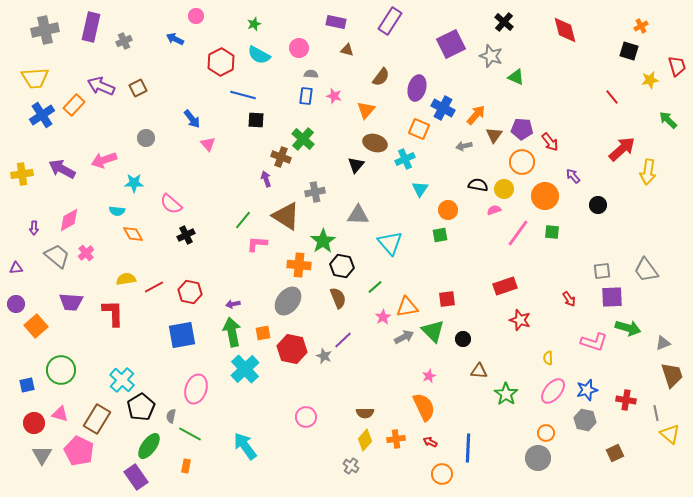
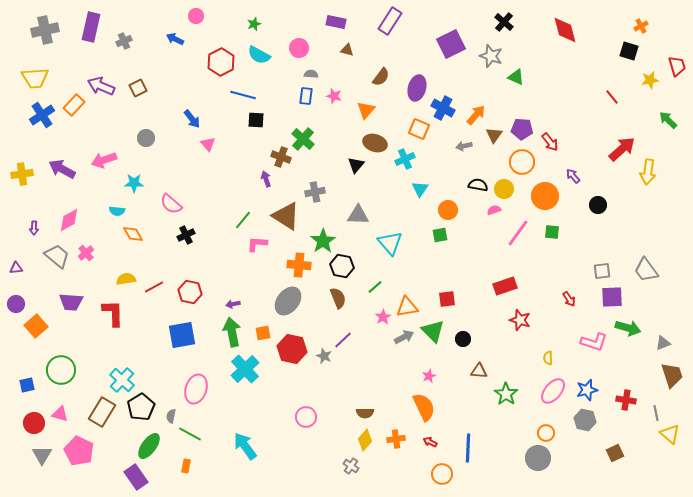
brown rectangle at (97, 419): moved 5 px right, 7 px up
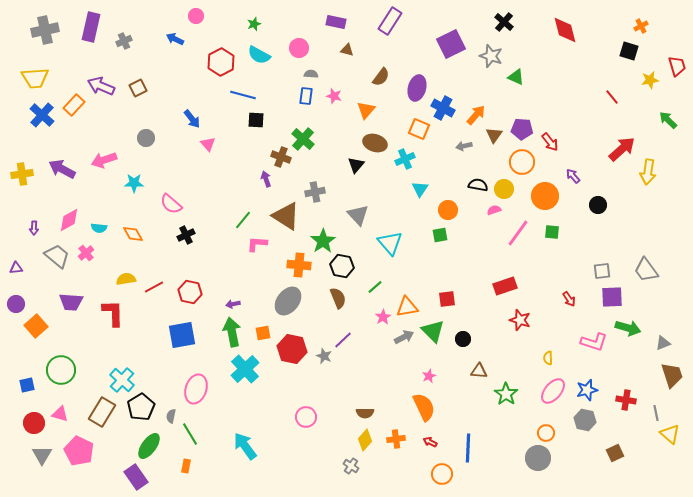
blue cross at (42, 115): rotated 15 degrees counterclockwise
cyan semicircle at (117, 211): moved 18 px left, 17 px down
gray triangle at (358, 215): rotated 45 degrees clockwise
green line at (190, 434): rotated 30 degrees clockwise
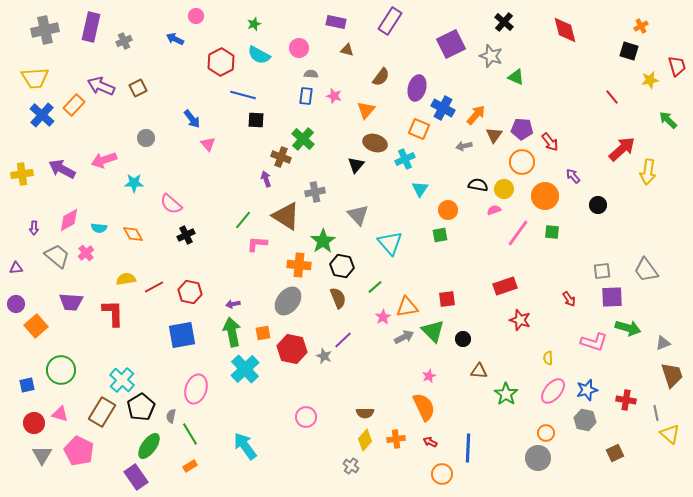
orange rectangle at (186, 466): moved 4 px right; rotated 48 degrees clockwise
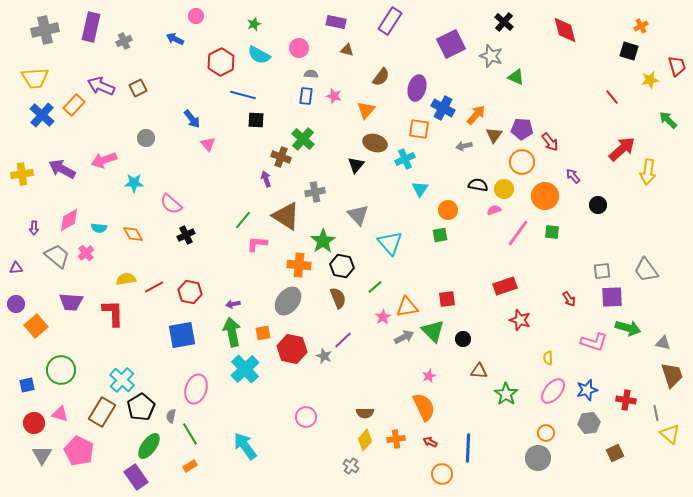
orange square at (419, 129): rotated 15 degrees counterclockwise
gray triangle at (663, 343): rotated 35 degrees clockwise
gray hexagon at (585, 420): moved 4 px right, 3 px down; rotated 20 degrees counterclockwise
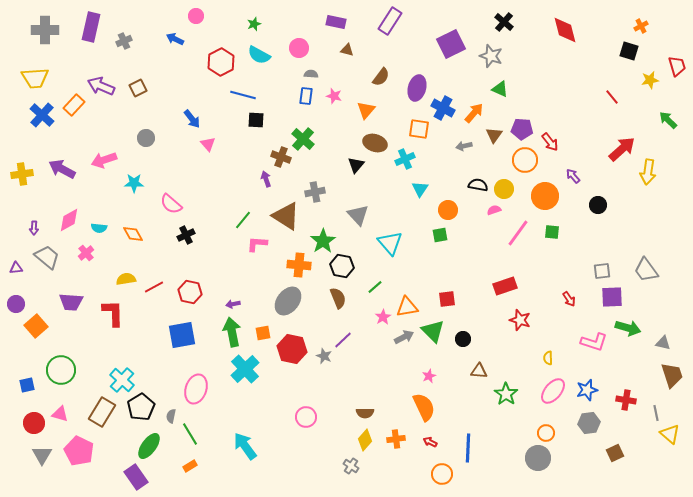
gray cross at (45, 30): rotated 12 degrees clockwise
green triangle at (516, 77): moved 16 px left, 12 px down
orange arrow at (476, 115): moved 2 px left, 2 px up
orange circle at (522, 162): moved 3 px right, 2 px up
gray trapezoid at (57, 256): moved 10 px left, 1 px down
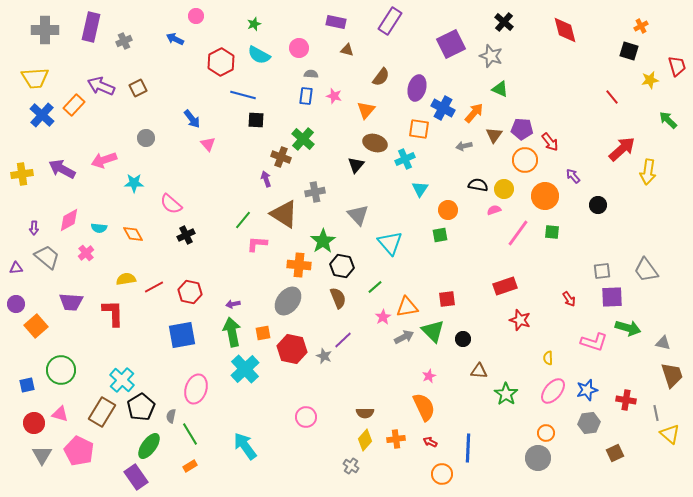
brown triangle at (286, 216): moved 2 px left, 2 px up
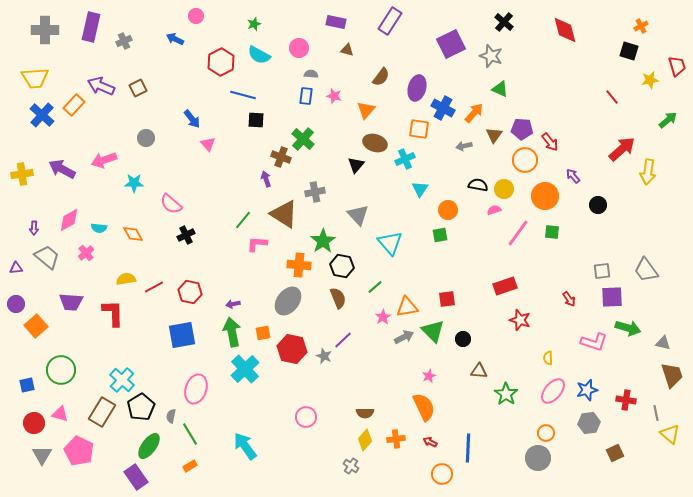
green arrow at (668, 120): rotated 96 degrees clockwise
